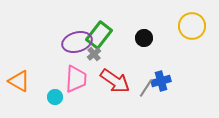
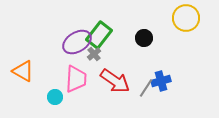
yellow circle: moved 6 px left, 8 px up
purple ellipse: rotated 16 degrees counterclockwise
orange triangle: moved 4 px right, 10 px up
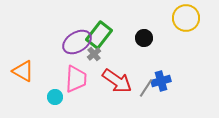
red arrow: moved 2 px right
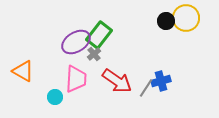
black circle: moved 22 px right, 17 px up
purple ellipse: moved 1 px left
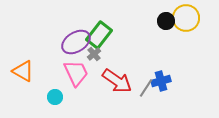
pink trapezoid: moved 6 px up; rotated 28 degrees counterclockwise
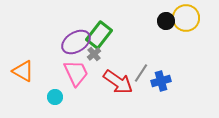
red arrow: moved 1 px right, 1 px down
gray line: moved 5 px left, 15 px up
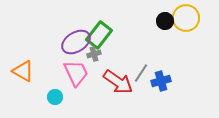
black circle: moved 1 px left
gray cross: rotated 24 degrees clockwise
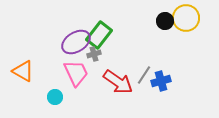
gray line: moved 3 px right, 2 px down
